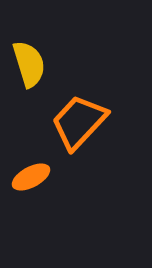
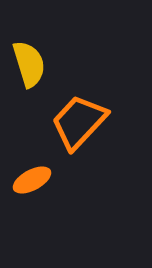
orange ellipse: moved 1 px right, 3 px down
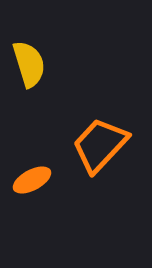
orange trapezoid: moved 21 px right, 23 px down
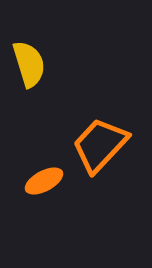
orange ellipse: moved 12 px right, 1 px down
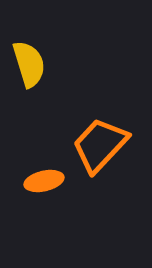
orange ellipse: rotated 15 degrees clockwise
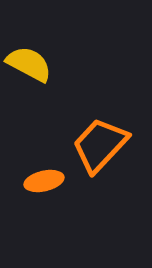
yellow semicircle: rotated 45 degrees counterclockwise
